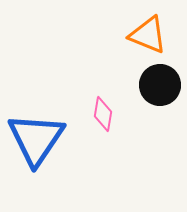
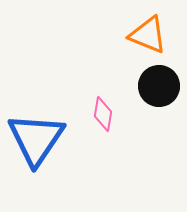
black circle: moved 1 px left, 1 px down
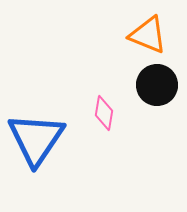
black circle: moved 2 px left, 1 px up
pink diamond: moved 1 px right, 1 px up
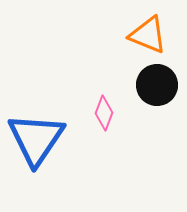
pink diamond: rotated 12 degrees clockwise
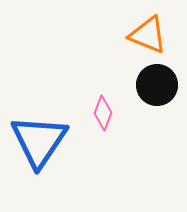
pink diamond: moved 1 px left
blue triangle: moved 3 px right, 2 px down
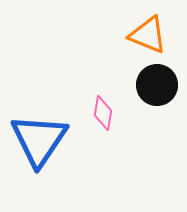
pink diamond: rotated 12 degrees counterclockwise
blue triangle: moved 1 px up
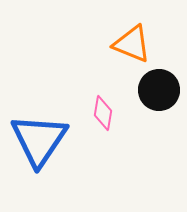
orange triangle: moved 16 px left, 9 px down
black circle: moved 2 px right, 5 px down
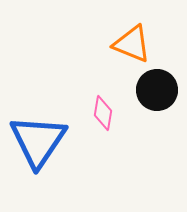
black circle: moved 2 px left
blue triangle: moved 1 px left, 1 px down
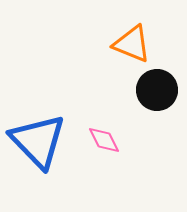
pink diamond: moved 1 px right, 27 px down; rotated 36 degrees counterclockwise
blue triangle: rotated 18 degrees counterclockwise
